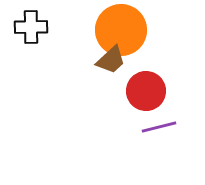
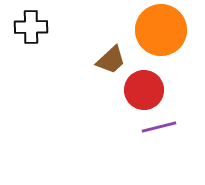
orange circle: moved 40 px right
red circle: moved 2 px left, 1 px up
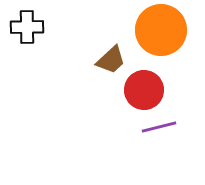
black cross: moved 4 px left
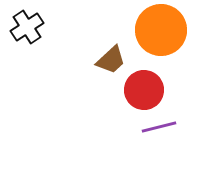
black cross: rotated 32 degrees counterclockwise
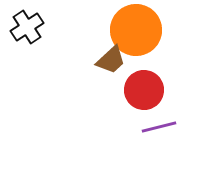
orange circle: moved 25 px left
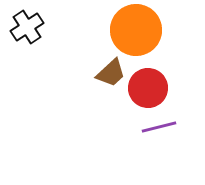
brown trapezoid: moved 13 px down
red circle: moved 4 px right, 2 px up
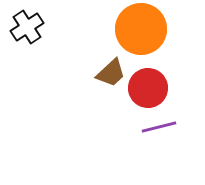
orange circle: moved 5 px right, 1 px up
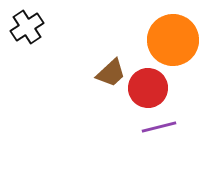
orange circle: moved 32 px right, 11 px down
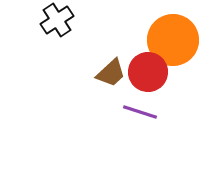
black cross: moved 30 px right, 7 px up
red circle: moved 16 px up
purple line: moved 19 px left, 15 px up; rotated 32 degrees clockwise
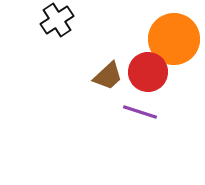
orange circle: moved 1 px right, 1 px up
brown trapezoid: moved 3 px left, 3 px down
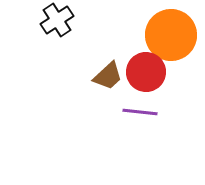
orange circle: moved 3 px left, 4 px up
red circle: moved 2 px left
purple line: rotated 12 degrees counterclockwise
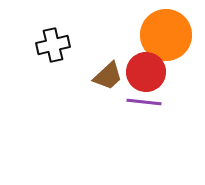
black cross: moved 4 px left, 25 px down; rotated 20 degrees clockwise
orange circle: moved 5 px left
purple line: moved 4 px right, 10 px up
